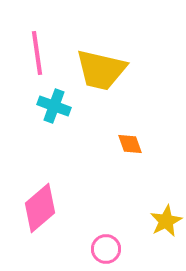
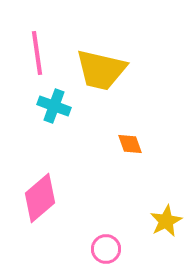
pink diamond: moved 10 px up
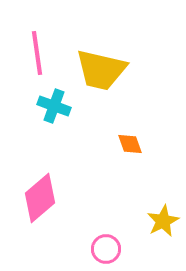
yellow star: moved 3 px left
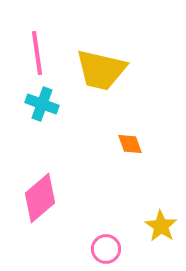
cyan cross: moved 12 px left, 2 px up
yellow star: moved 2 px left, 5 px down; rotated 12 degrees counterclockwise
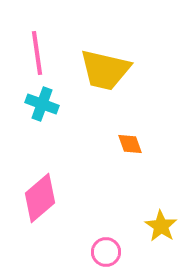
yellow trapezoid: moved 4 px right
pink circle: moved 3 px down
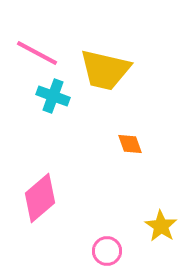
pink line: rotated 54 degrees counterclockwise
cyan cross: moved 11 px right, 8 px up
pink circle: moved 1 px right, 1 px up
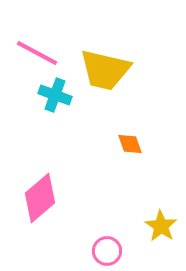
cyan cross: moved 2 px right, 1 px up
